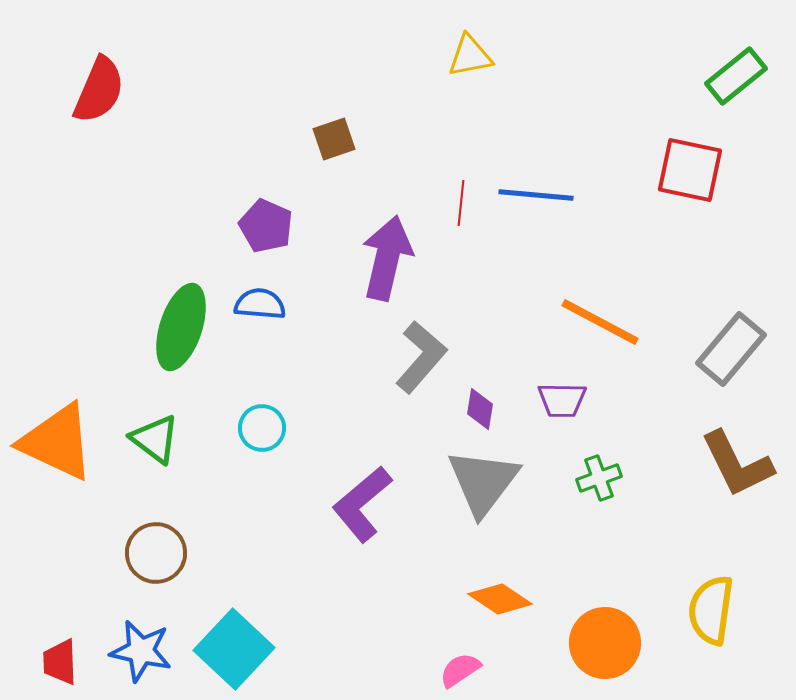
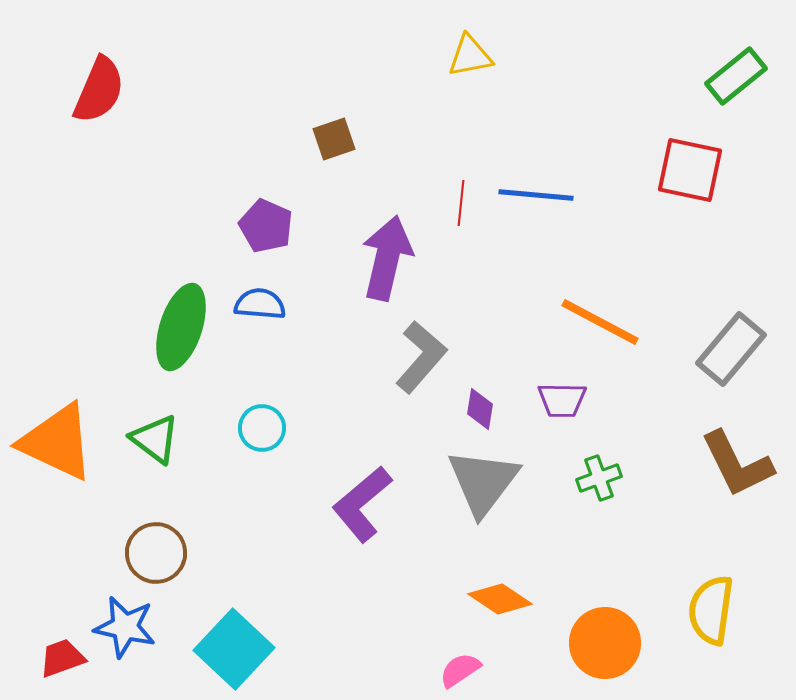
blue star: moved 16 px left, 24 px up
red trapezoid: moved 2 px right, 4 px up; rotated 72 degrees clockwise
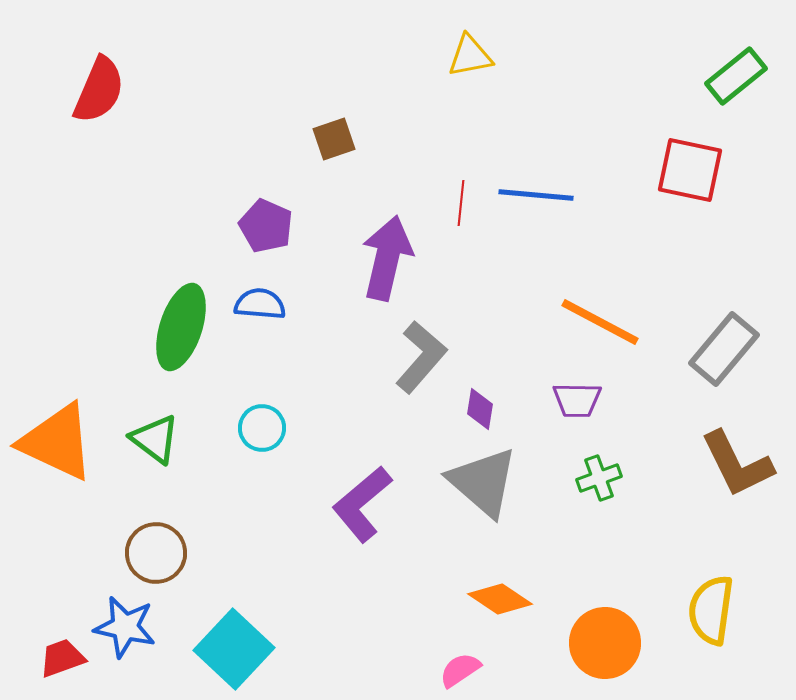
gray rectangle: moved 7 px left
purple trapezoid: moved 15 px right
gray triangle: rotated 26 degrees counterclockwise
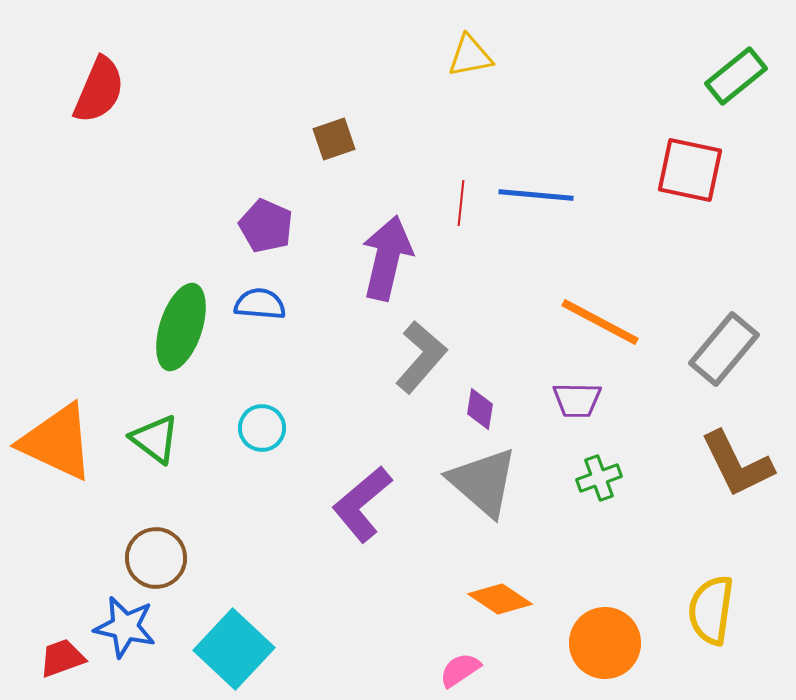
brown circle: moved 5 px down
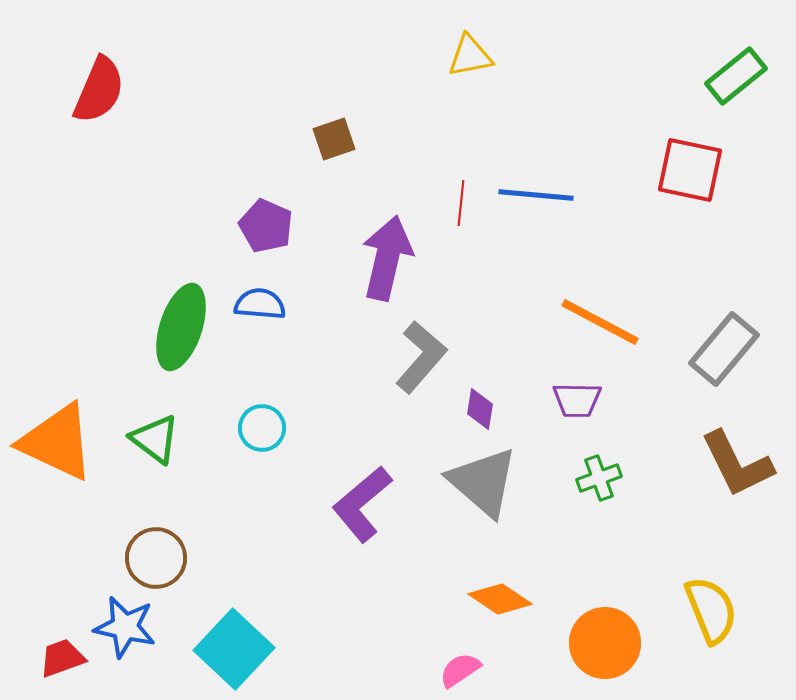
yellow semicircle: rotated 150 degrees clockwise
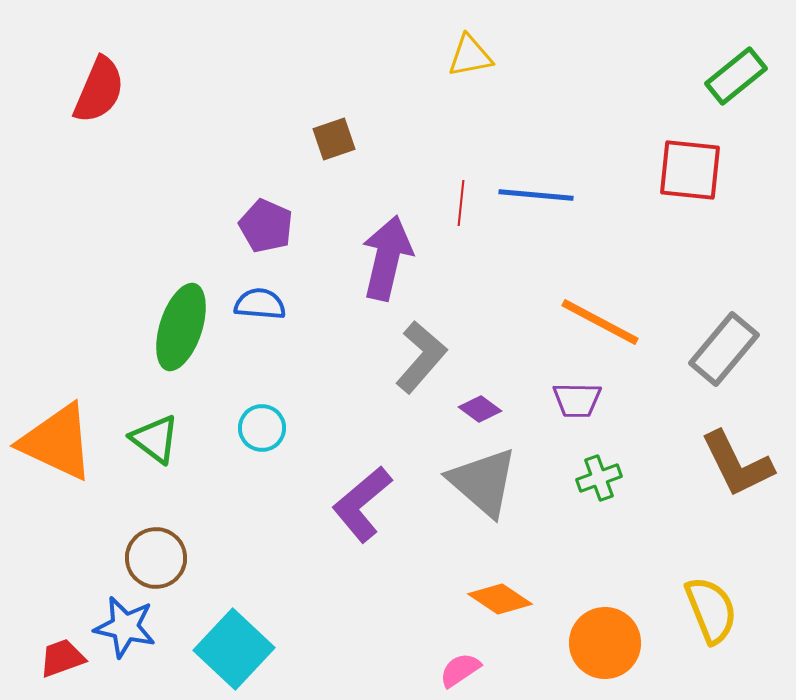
red square: rotated 6 degrees counterclockwise
purple diamond: rotated 63 degrees counterclockwise
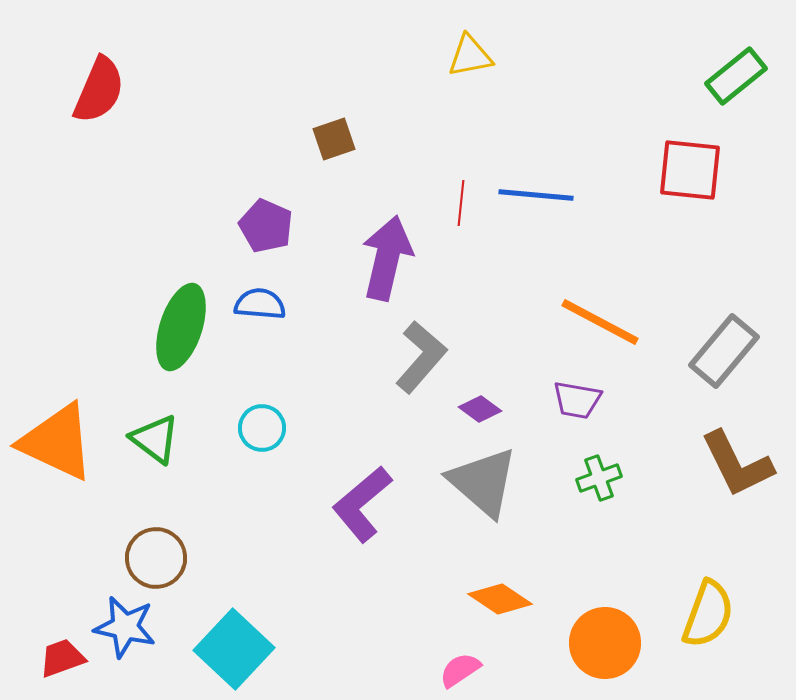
gray rectangle: moved 2 px down
purple trapezoid: rotated 9 degrees clockwise
yellow semicircle: moved 3 px left, 4 px down; rotated 42 degrees clockwise
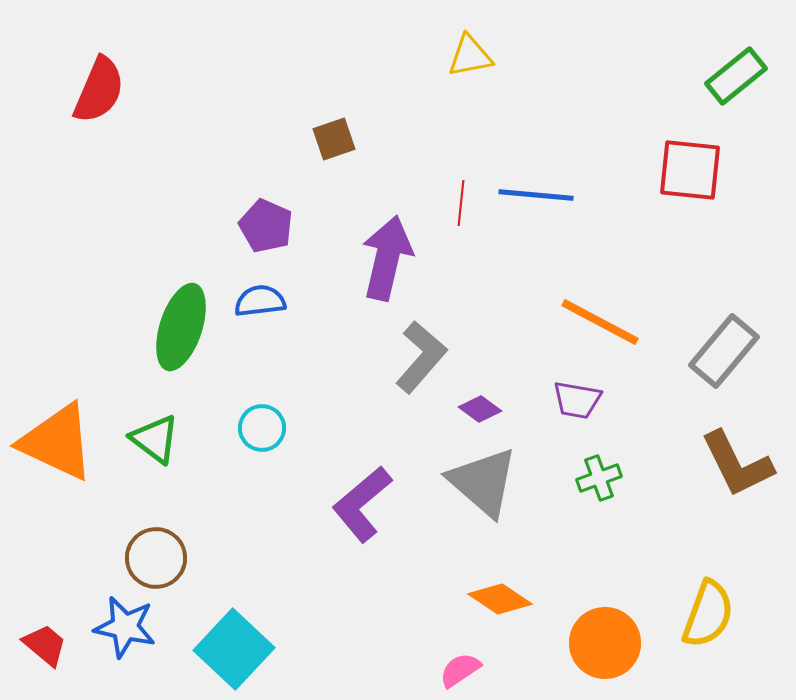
blue semicircle: moved 3 px up; rotated 12 degrees counterclockwise
red trapezoid: moved 17 px left, 13 px up; rotated 60 degrees clockwise
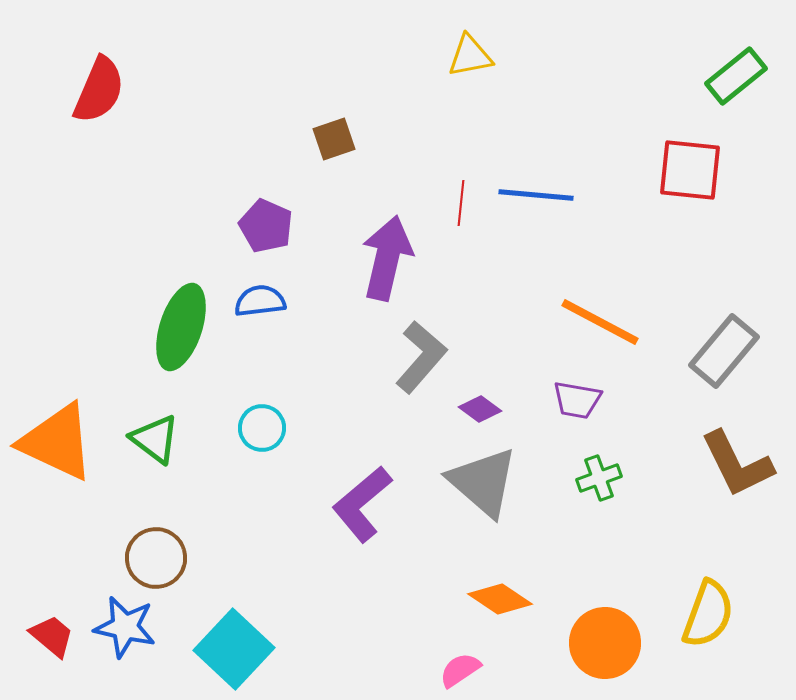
red trapezoid: moved 7 px right, 9 px up
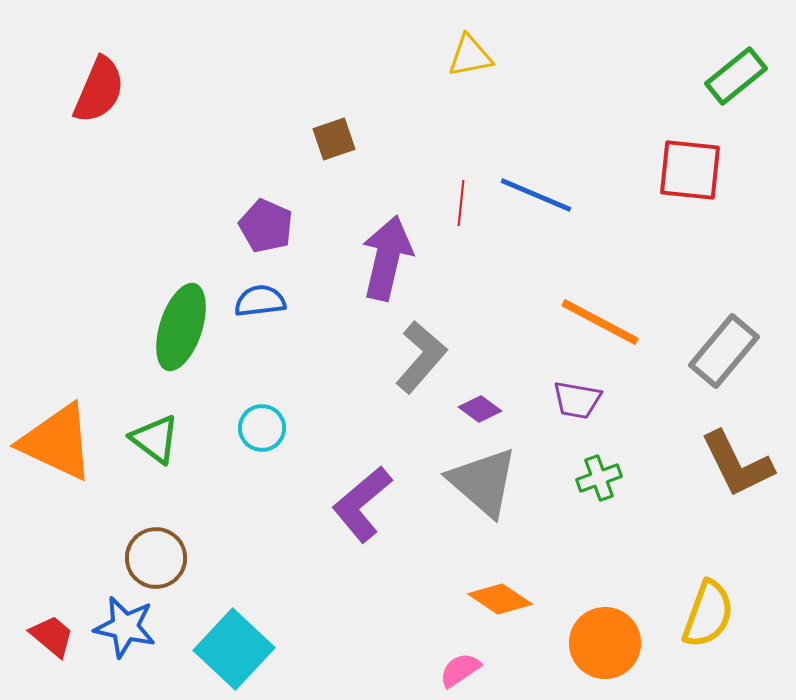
blue line: rotated 18 degrees clockwise
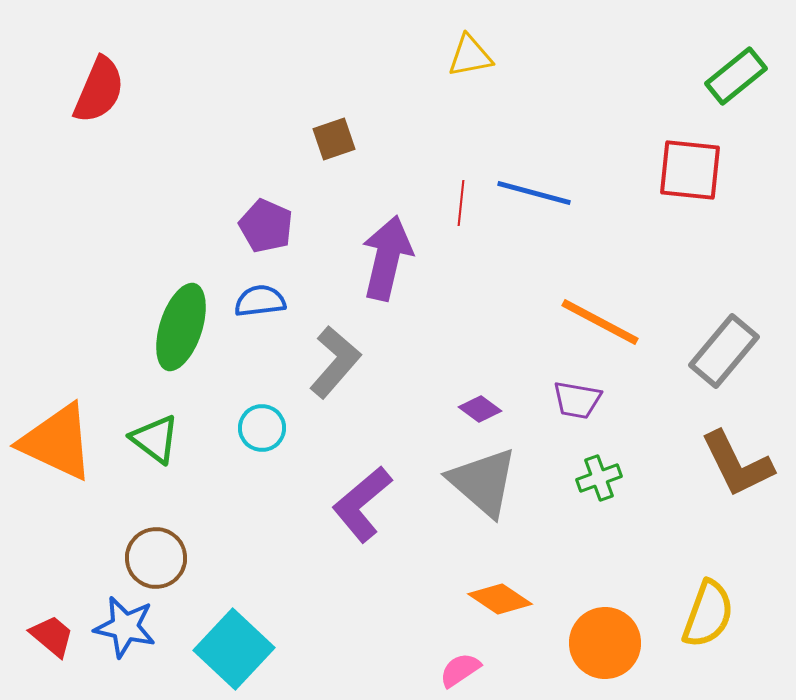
blue line: moved 2 px left, 2 px up; rotated 8 degrees counterclockwise
gray L-shape: moved 86 px left, 5 px down
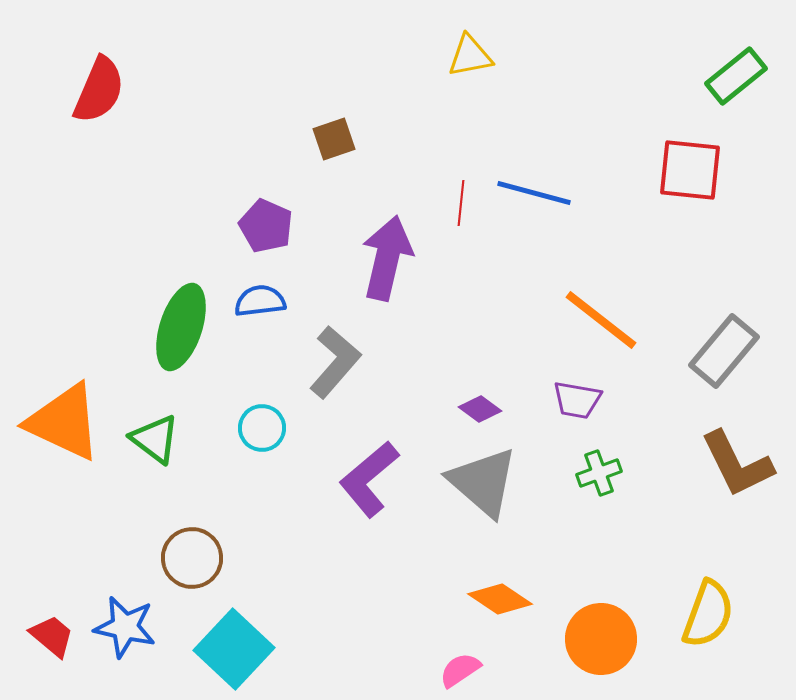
orange line: moved 1 px right, 2 px up; rotated 10 degrees clockwise
orange triangle: moved 7 px right, 20 px up
green cross: moved 5 px up
purple L-shape: moved 7 px right, 25 px up
brown circle: moved 36 px right
orange circle: moved 4 px left, 4 px up
